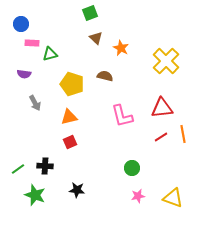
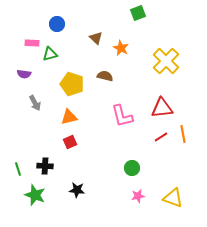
green square: moved 48 px right
blue circle: moved 36 px right
green line: rotated 72 degrees counterclockwise
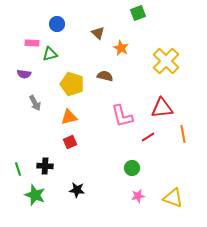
brown triangle: moved 2 px right, 5 px up
red line: moved 13 px left
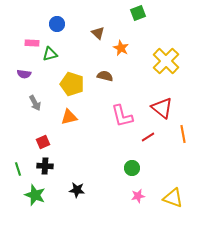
red triangle: rotated 45 degrees clockwise
red square: moved 27 px left
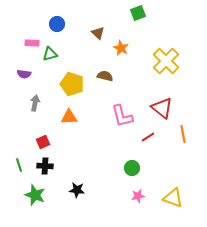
gray arrow: rotated 140 degrees counterclockwise
orange triangle: rotated 12 degrees clockwise
green line: moved 1 px right, 4 px up
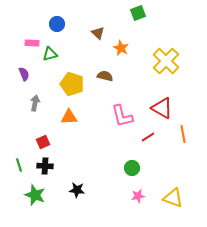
purple semicircle: rotated 120 degrees counterclockwise
red triangle: rotated 10 degrees counterclockwise
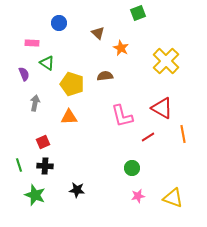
blue circle: moved 2 px right, 1 px up
green triangle: moved 3 px left, 9 px down; rotated 49 degrees clockwise
brown semicircle: rotated 21 degrees counterclockwise
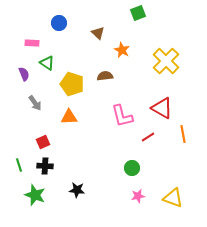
orange star: moved 1 px right, 2 px down
gray arrow: rotated 133 degrees clockwise
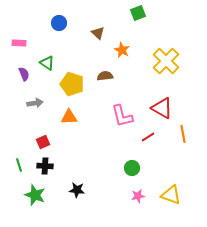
pink rectangle: moved 13 px left
gray arrow: rotated 63 degrees counterclockwise
yellow triangle: moved 2 px left, 3 px up
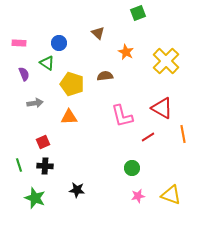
blue circle: moved 20 px down
orange star: moved 4 px right, 2 px down
green star: moved 3 px down
